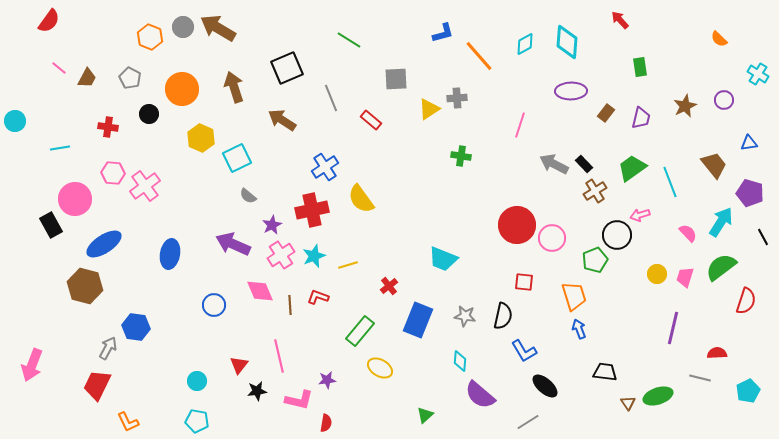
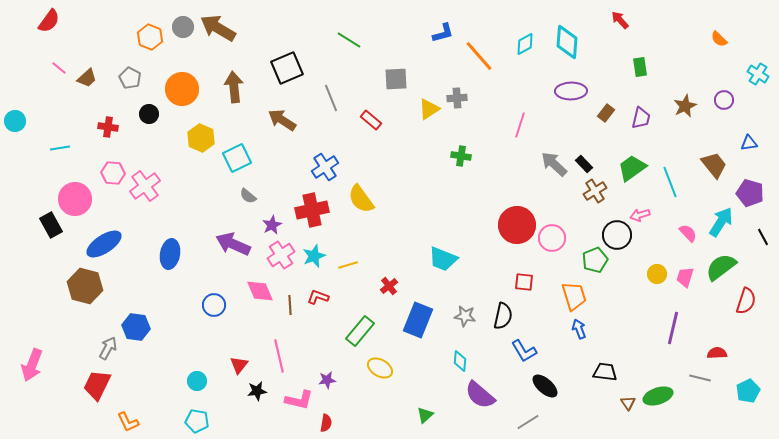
brown trapezoid at (87, 78): rotated 20 degrees clockwise
brown arrow at (234, 87): rotated 12 degrees clockwise
gray arrow at (554, 164): rotated 16 degrees clockwise
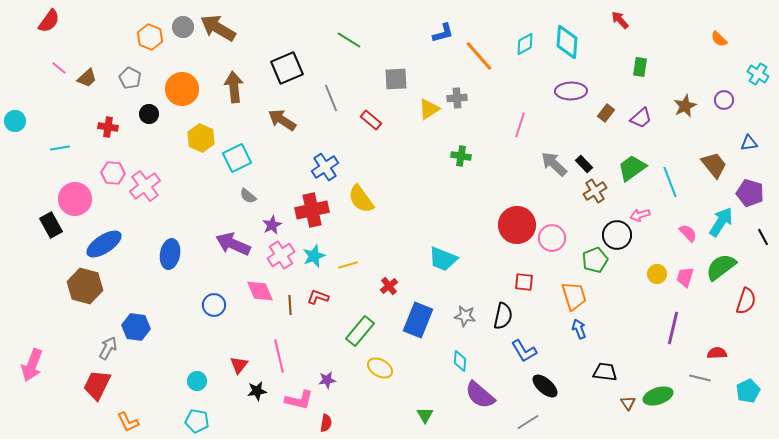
green rectangle at (640, 67): rotated 18 degrees clockwise
purple trapezoid at (641, 118): rotated 35 degrees clockwise
green triangle at (425, 415): rotated 18 degrees counterclockwise
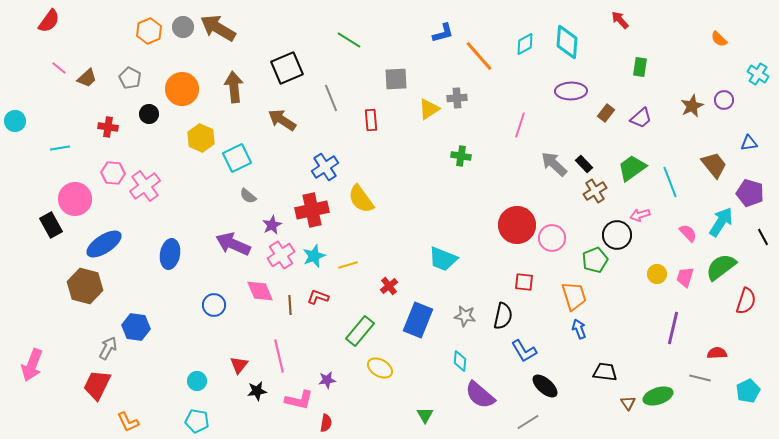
orange hexagon at (150, 37): moved 1 px left, 6 px up; rotated 15 degrees clockwise
brown star at (685, 106): moved 7 px right
red rectangle at (371, 120): rotated 45 degrees clockwise
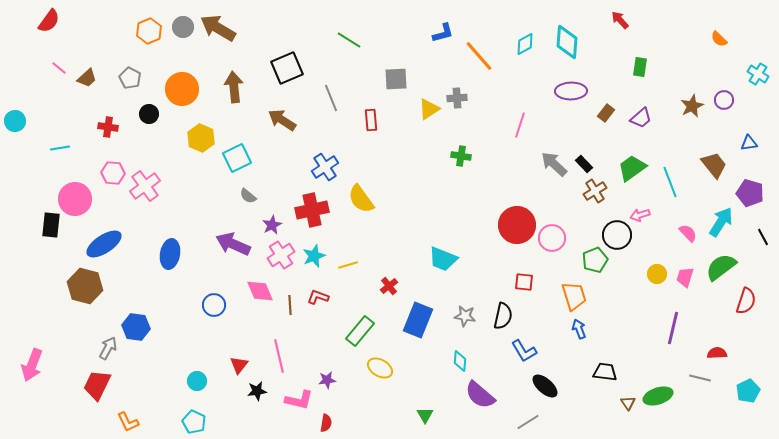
black rectangle at (51, 225): rotated 35 degrees clockwise
cyan pentagon at (197, 421): moved 3 px left, 1 px down; rotated 15 degrees clockwise
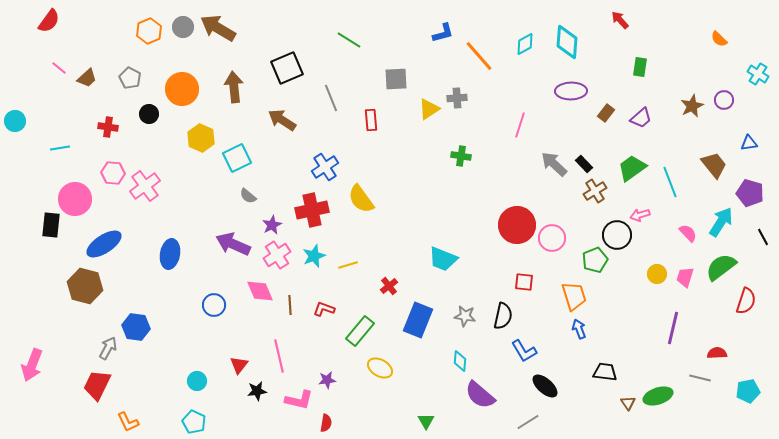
pink cross at (281, 255): moved 4 px left
red L-shape at (318, 297): moved 6 px right, 12 px down
cyan pentagon at (748, 391): rotated 15 degrees clockwise
green triangle at (425, 415): moved 1 px right, 6 px down
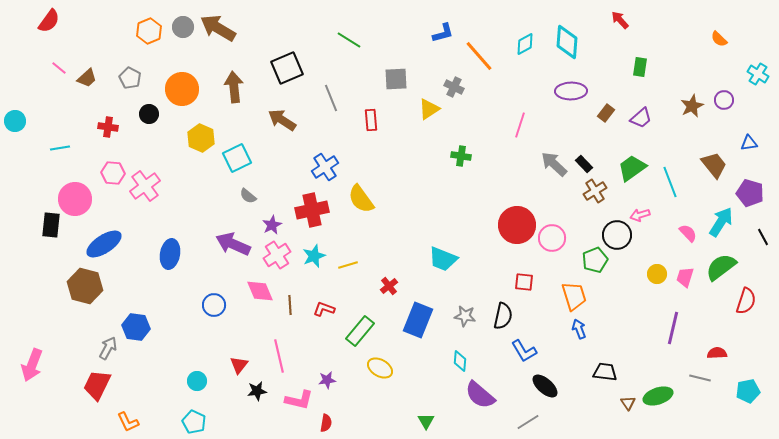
gray cross at (457, 98): moved 3 px left, 11 px up; rotated 30 degrees clockwise
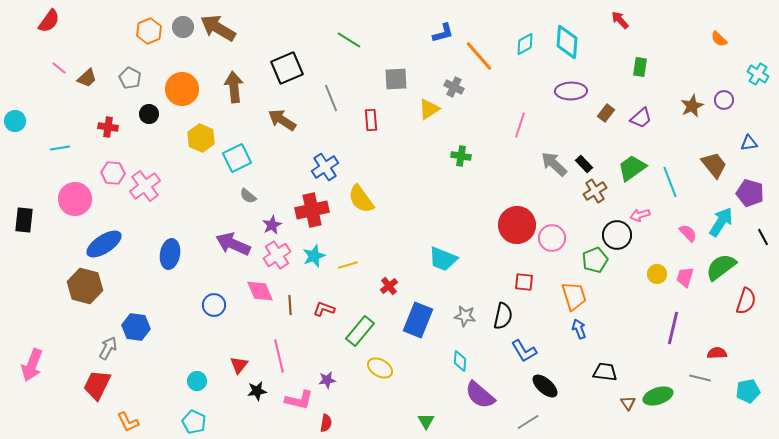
black rectangle at (51, 225): moved 27 px left, 5 px up
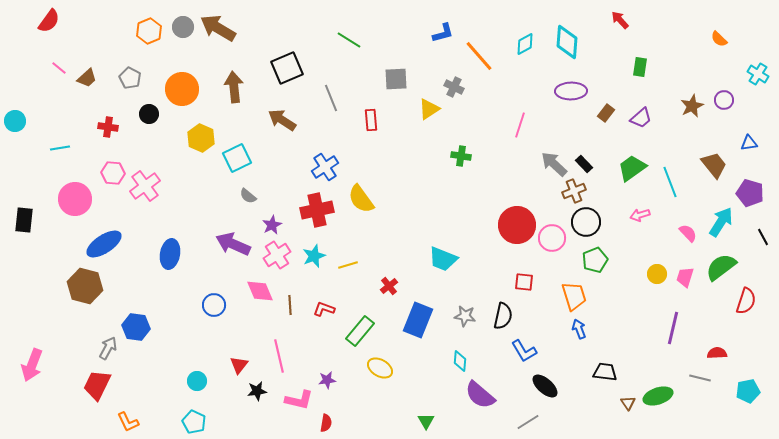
brown cross at (595, 191): moved 21 px left; rotated 10 degrees clockwise
red cross at (312, 210): moved 5 px right
black circle at (617, 235): moved 31 px left, 13 px up
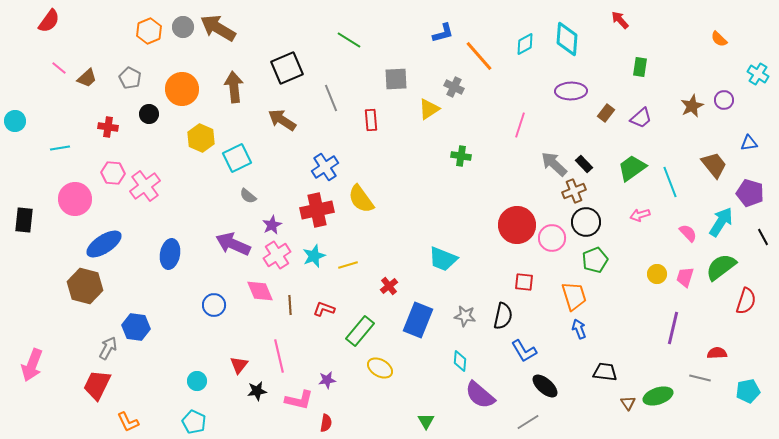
cyan diamond at (567, 42): moved 3 px up
